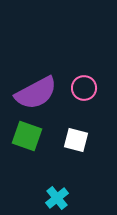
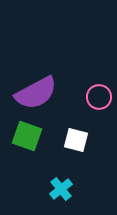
pink circle: moved 15 px right, 9 px down
cyan cross: moved 4 px right, 9 px up
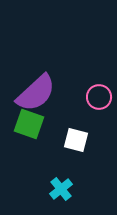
purple semicircle: rotated 15 degrees counterclockwise
green square: moved 2 px right, 12 px up
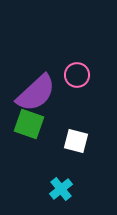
pink circle: moved 22 px left, 22 px up
white square: moved 1 px down
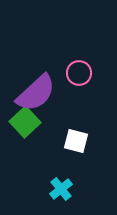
pink circle: moved 2 px right, 2 px up
green square: moved 4 px left, 2 px up; rotated 28 degrees clockwise
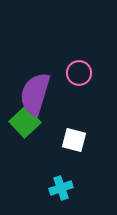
purple semicircle: moved 1 px left, 1 px down; rotated 150 degrees clockwise
white square: moved 2 px left, 1 px up
cyan cross: moved 1 px up; rotated 20 degrees clockwise
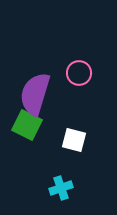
green square: moved 2 px right, 3 px down; rotated 20 degrees counterclockwise
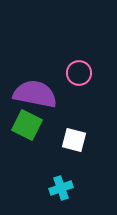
purple semicircle: rotated 84 degrees clockwise
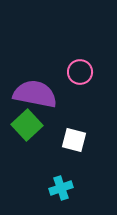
pink circle: moved 1 px right, 1 px up
green square: rotated 20 degrees clockwise
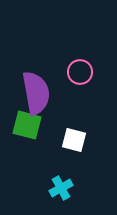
purple semicircle: moved 1 px right, 1 px up; rotated 69 degrees clockwise
green square: rotated 32 degrees counterclockwise
cyan cross: rotated 10 degrees counterclockwise
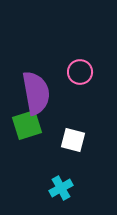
green square: rotated 32 degrees counterclockwise
white square: moved 1 px left
